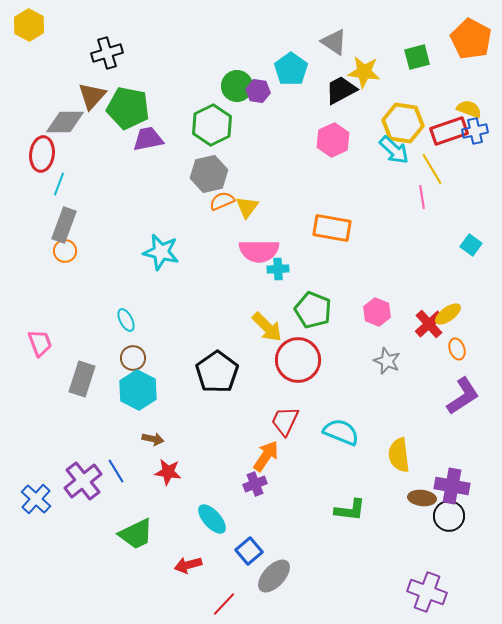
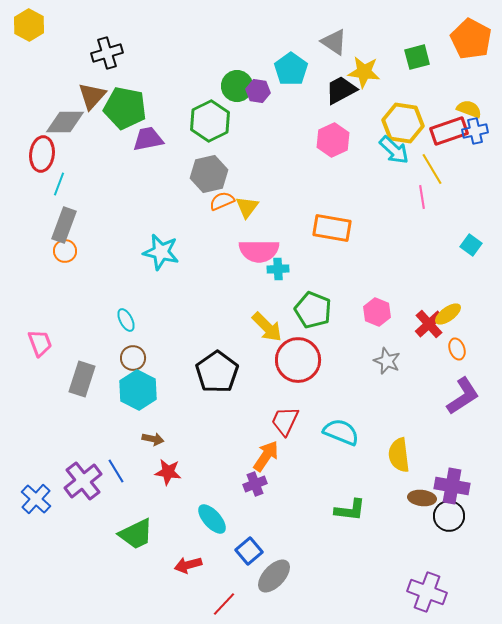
green pentagon at (128, 108): moved 3 px left
green hexagon at (212, 125): moved 2 px left, 4 px up
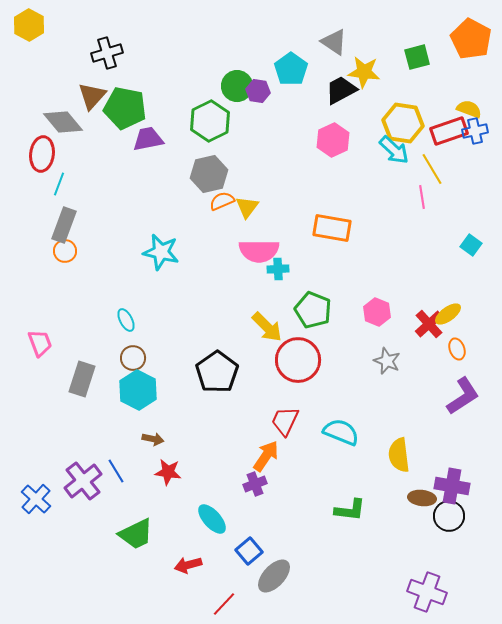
gray diamond at (65, 122): moved 2 px left; rotated 51 degrees clockwise
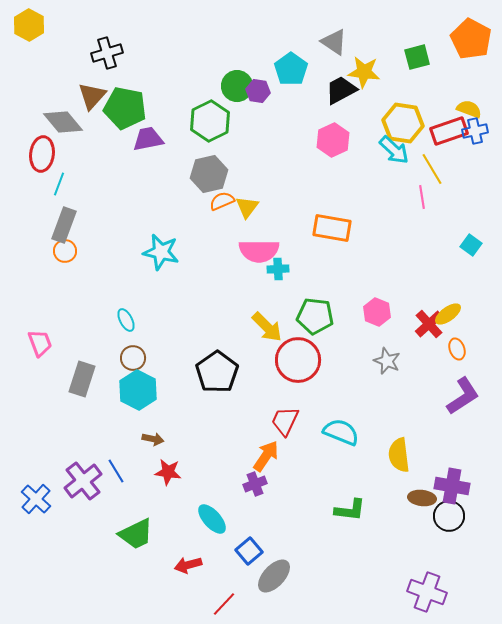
green pentagon at (313, 310): moved 2 px right, 6 px down; rotated 15 degrees counterclockwise
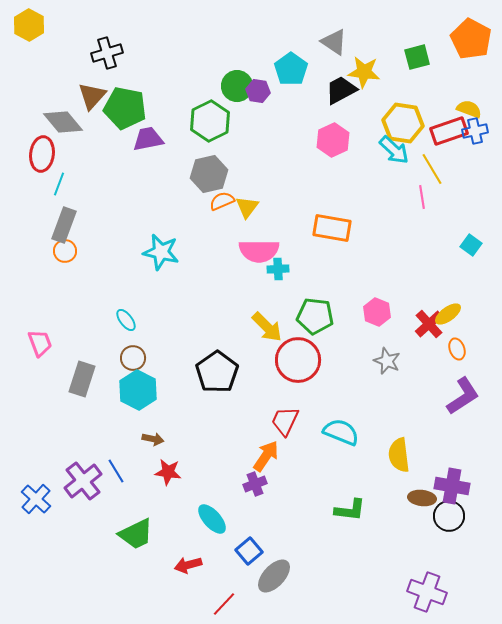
cyan ellipse at (126, 320): rotated 10 degrees counterclockwise
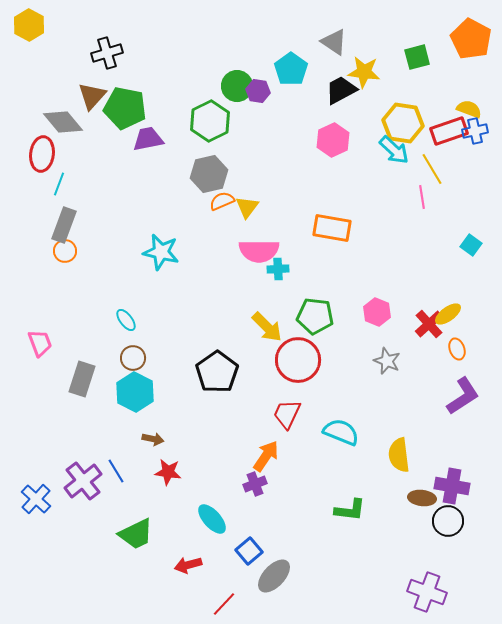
cyan hexagon at (138, 390): moved 3 px left, 2 px down
red trapezoid at (285, 421): moved 2 px right, 7 px up
black circle at (449, 516): moved 1 px left, 5 px down
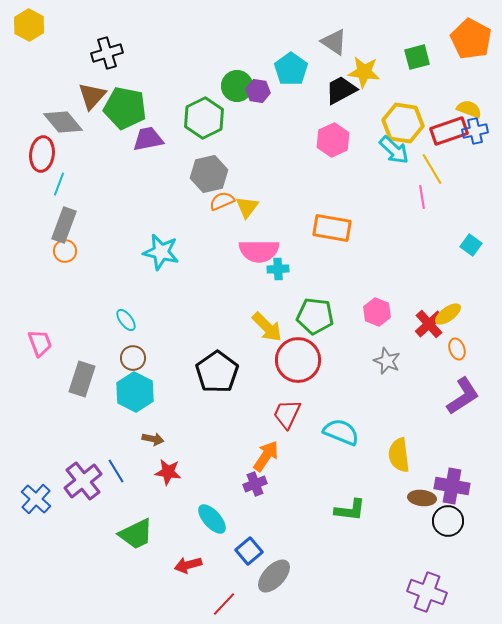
green hexagon at (210, 121): moved 6 px left, 3 px up
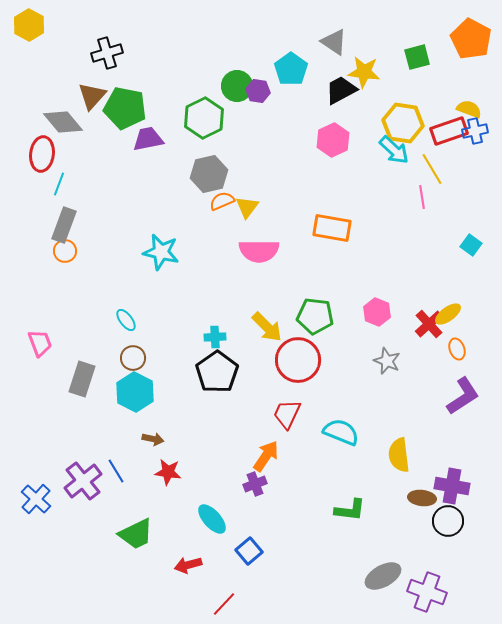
cyan cross at (278, 269): moved 63 px left, 68 px down
gray ellipse at (274, 576): moved 109 px right; rotated 18 degrees clockwise
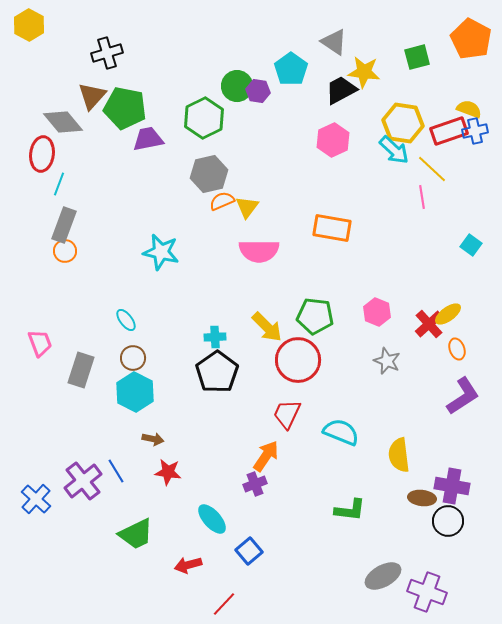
yellow line at (432, 169): rotated 16 degrees counterclockwise
gray rectangle at (82, 379): moved 1 px left, 9 px up
